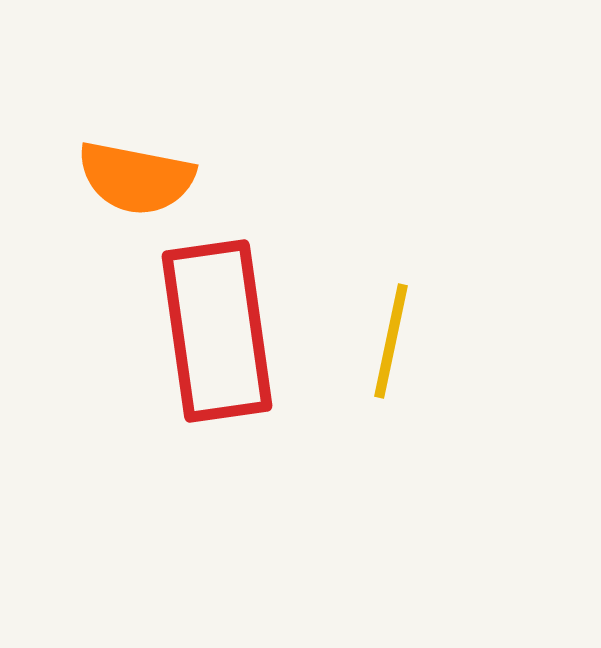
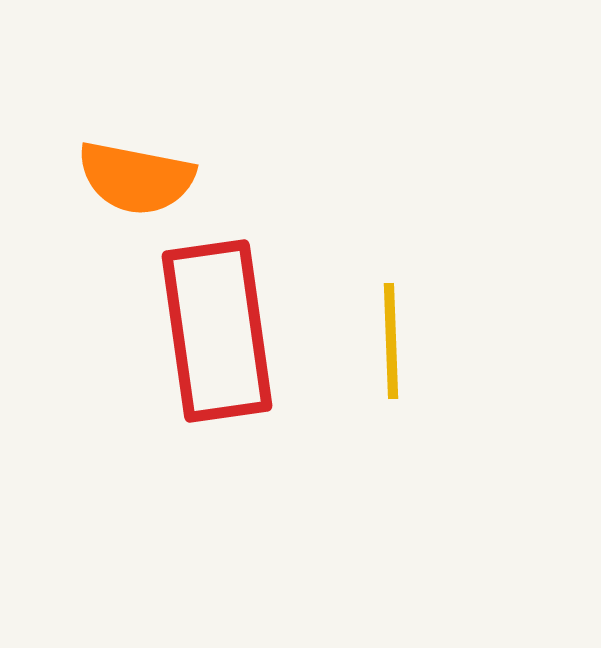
yellow line: rotated 14 degrees counterclockwise
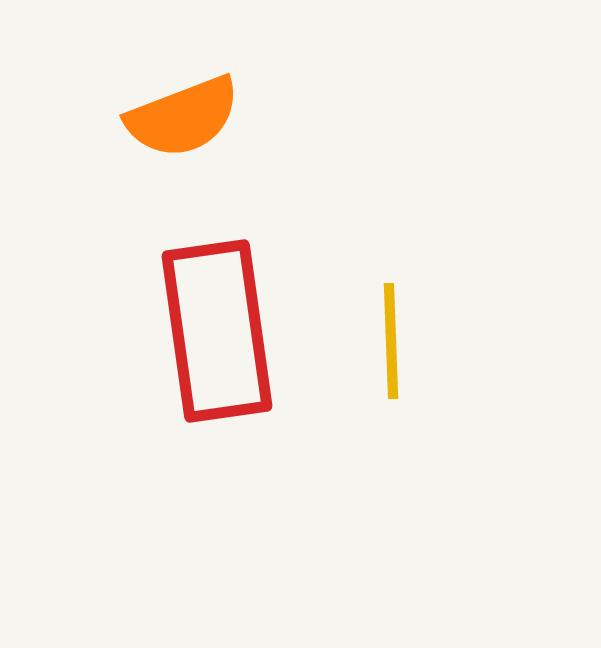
orange semicircle: moved 47 px right, 61 px up; rotated 32 degrees counterclockwise
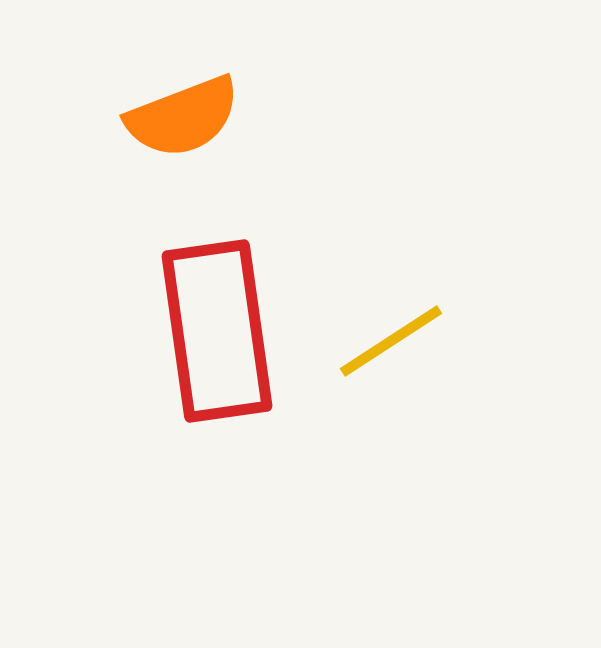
yellow line: rotated 59 degrees clockwise
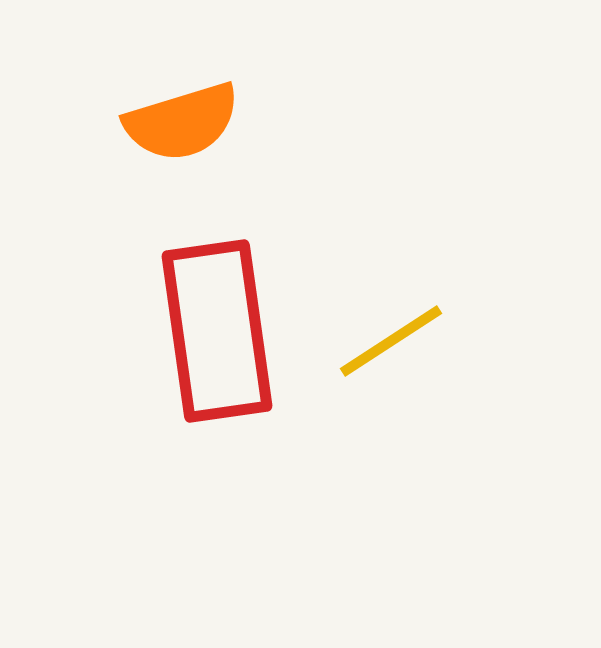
orange semicircle: moved 1 px left, 5 px down; rotated 4 degrees clockwise
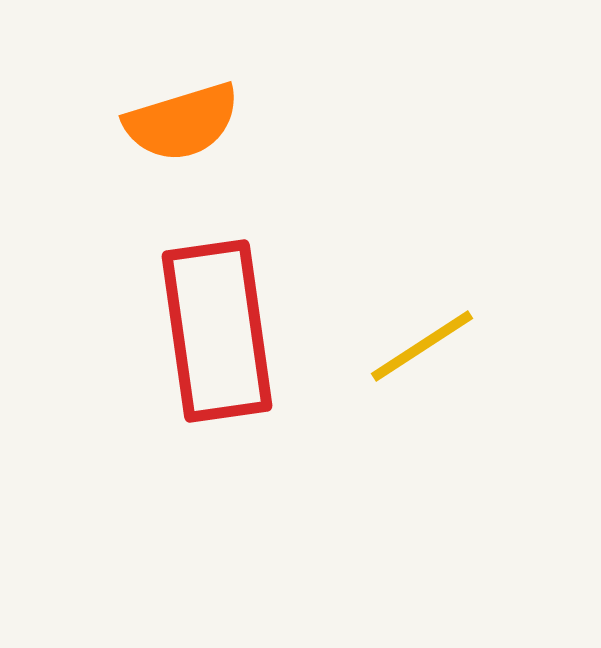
yellow line: moved 31 px right, 5 px down
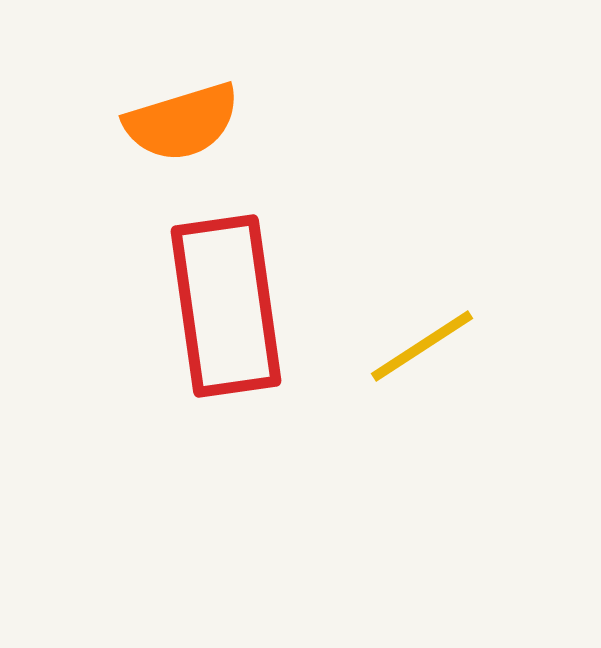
red rectangle: moved 9 px right, 25 px up
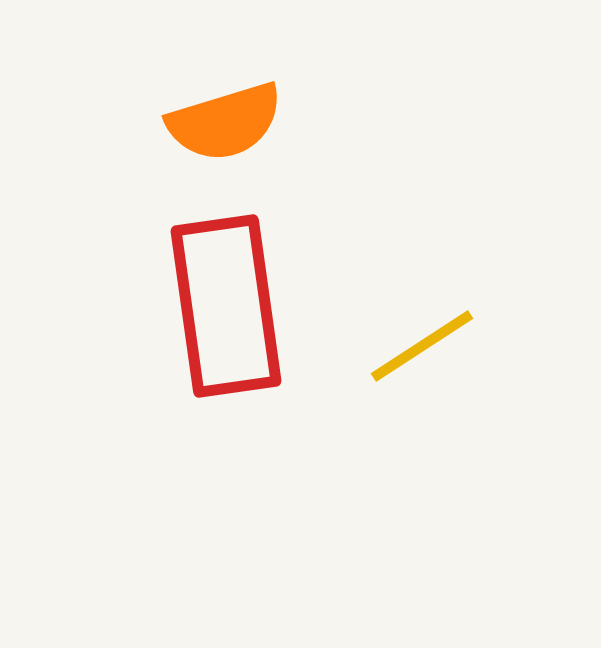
orange semicircle: moved 43 px right
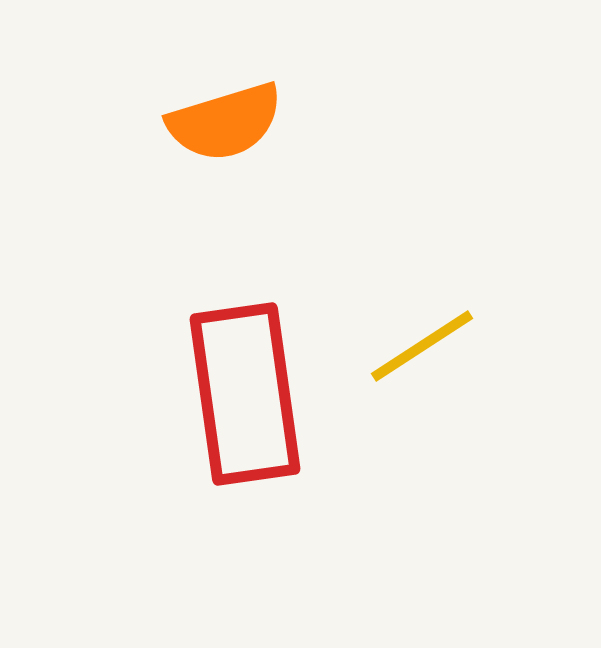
red rectangle: moved 19 px right, 88 px down
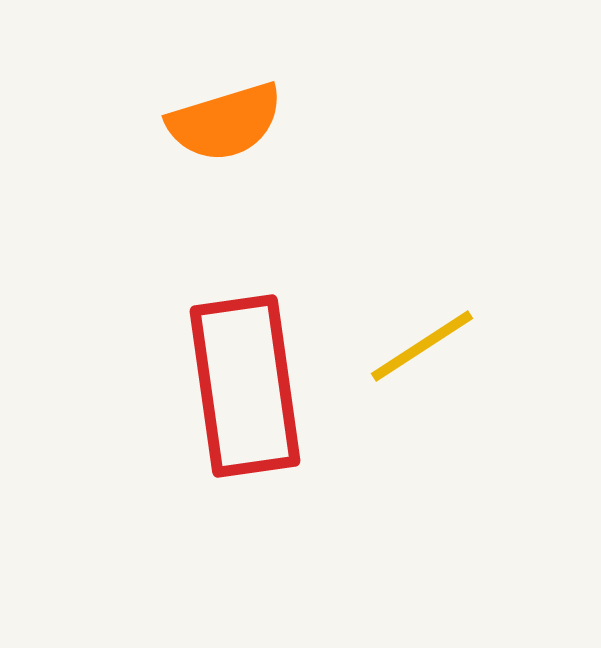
red rectangle: moved 8 px up
